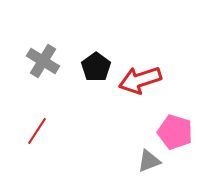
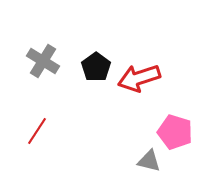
red arrow: moved 1 px left, 2 px up
gray triangle: rotated 35 degrees clockwise
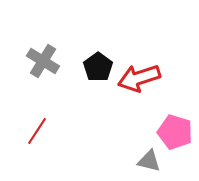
black pentagon: moved 2 px right
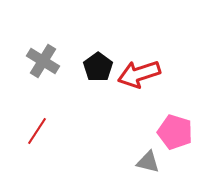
red arrow: moved 4 px up
gray triangle: moved 1 px left, 1 px down
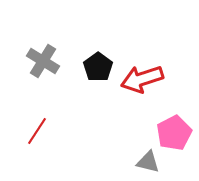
red arrow: moved 3 px right, 5 px down
pink pentagon: moved 1 px left, 1 px down; rotated 28 degrees clockwise
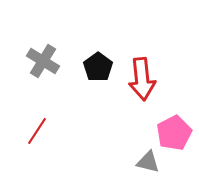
red arrow: rotated 78 degrees counterclockwise
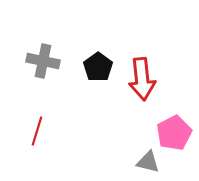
gray cross: rotated 20 degrees counterclockwise
red line: rotated 16 degrees counterclockwise
